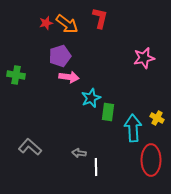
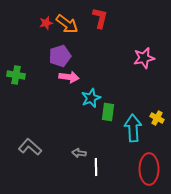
red ellipse: moved 2 px left, 9 px down
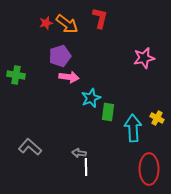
white line: moved 10 px left
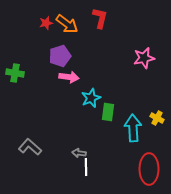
green cross: moved 1 px left, 2 px up
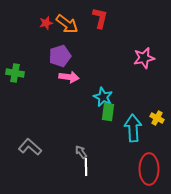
cyan star: moved 12 px right, 1 px up; rotated 24 degrees counterclockwise
gray arrow: moved 2 px right, 1 px up; rotated 48 degrees clockwise
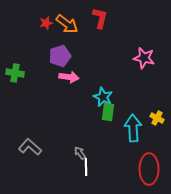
pink star: rotated 25 degrees clockwise
gray arrow: moved 1 px left, 1 px down
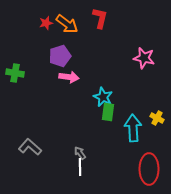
white line: moved 6 px left
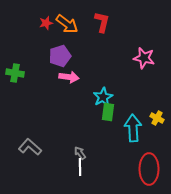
red L-shape: moved 2 px right, 4 px down
cyan star: rotated 18 degrees clockwise
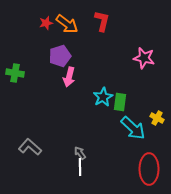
red L-shape: moved 1 px up
pink arrow: rotated 96 degrees clockwise
green rectangle: moved 12 px right, 10 px up
cyan arrow: rotated 136 degrees clockwise
